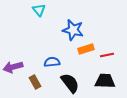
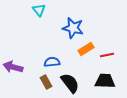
blue star: moved 2 px up
orange rectangle: rotated 14 degrees counterclockwise
purple arrow: rotated 30 degrees clockwise
brown rectangle: moved 11 px right
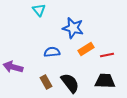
blue semicircle: moved 10 px up
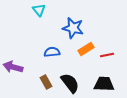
black trapezoid: moved 1 px left, 3 px down
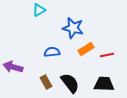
cyan triangle: rotated 40 degrees clockwise
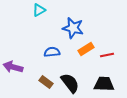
brown rectangle: rotated 24 degrees counterclockwise
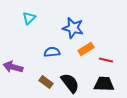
cyan triangle: moved 10 px left, 8 px down; rotated 16 degrees counterclockwise
red line: moved 1 px left, 5 px down; rotated 24 degrees clockwise
